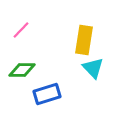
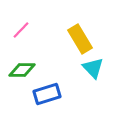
yellow rectangle: moved 4 px left, 1 px up; rotated 40 degrees counterclockwise
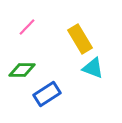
pink line: moved 6 px right, 3 px up
cyan triangle: rotated 25 degrees counterclockwise
blue rectangle: rotated 16 degrees counterclockwise
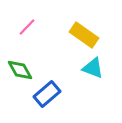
yellow rectangle: moved 4 px right, 4 px up; rotated 24 degrees counterclockwise
green diamond: moved 2 px left; rotated 60 degrees clockwise
blue rectangle: rotated 8 degrees counterclockwise
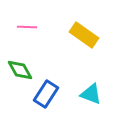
pink line: rotated 48 degrees clockwise
cyan triangle: moved 2 px left, 26 px down
blue rectangle: moved 1 px left; rotated 16 degrees counterclockwise
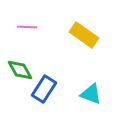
blue rectangle: moved 2 px left, 5 px up
